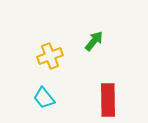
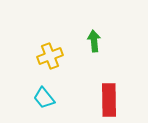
green arrow: rotated 45 degrees counterclockwise
red rectangle: moved 1 px right
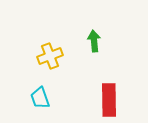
cyan trapezoid: moved 4 px left; rotated 20 degrees clockwise
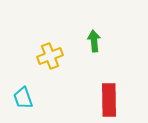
cyan trapezoid: moved 17 px left
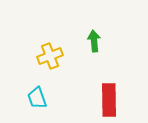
cyan trapezoid: moved 14 px right
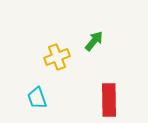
green arrow: rotated 45 degrees clockwise
yellow cross: moved 7 px right, 1 px down
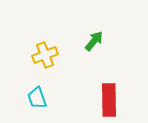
yellow cross: moved 12 px left, 2 px up
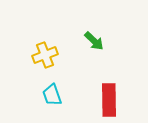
green arrow: rotated 95 degrees clockwise
cyan trapezoid: moved 15 px right, 3 px up
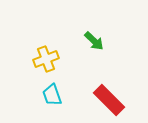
yellow cross: moved 1 px right, 4 px down
red rectangle: rotated 44 degrees counterclockwise
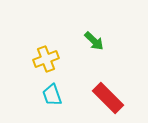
red rectangle: moved 1 px left, 2 px up
